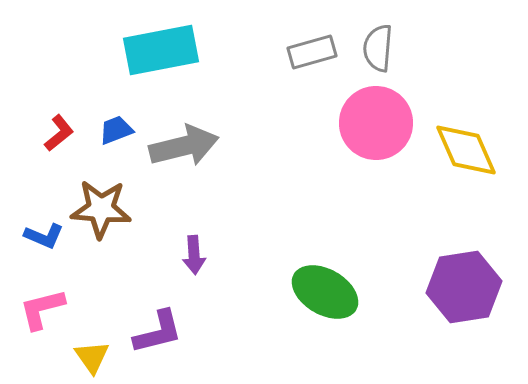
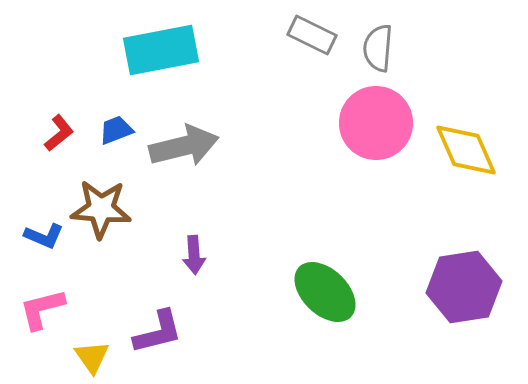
gray rectangle: moved 17 px up; rotated 42 degrees clockwise
green ellipse: rotated 14 degrees clockwise
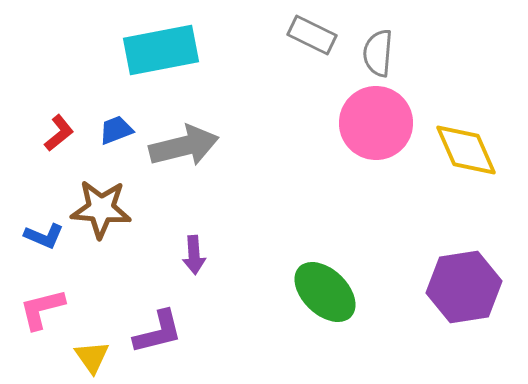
gray semicircle: moved 5 px down
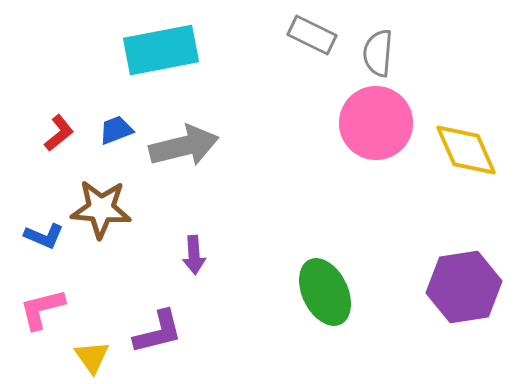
green ellipse: rotated 20 degrees clockwise
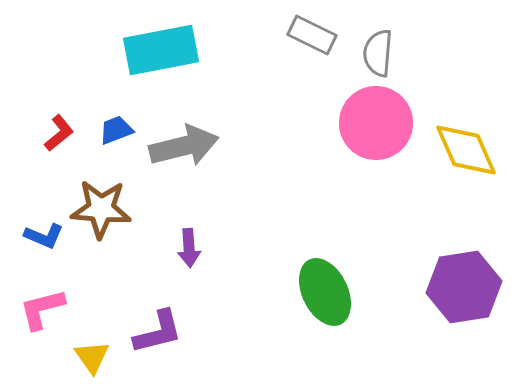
purple arrow: moved 5 px left, 7 px up
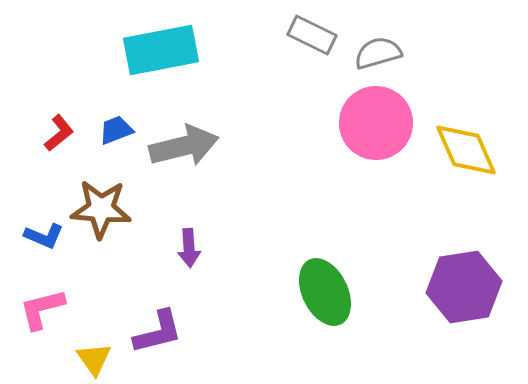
gray semicircle: rotated 69 degrees clockwise
yellow triangle: moved 2 px right, 2 px down
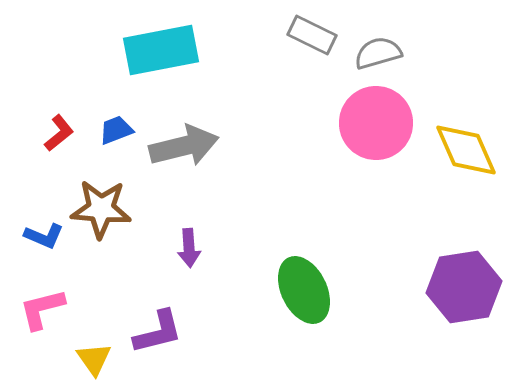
green ellipse: moved 21 px left, 2 px up
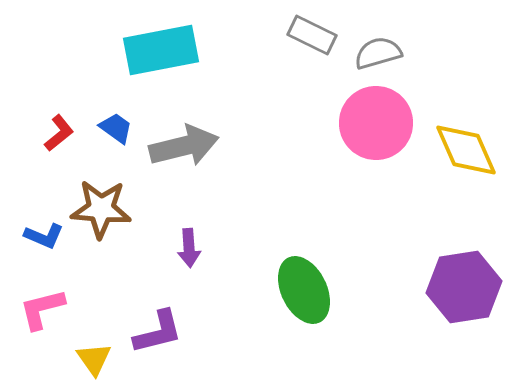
blue trapezoid: moved 2 px up; rotated 57 degrees clockwise
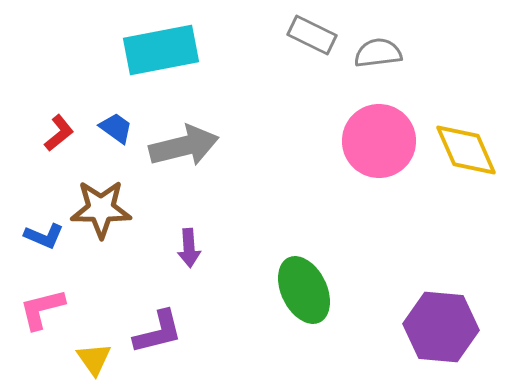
gray semicircle: rotated 9 degrees clockwise
pink circle: moved 3 px right, 18 px down
brown star: rotated 4 degrees counterclockwise
purple hexagon: moved 23 px left, 40 px down; rotated 14 degrees clockwise
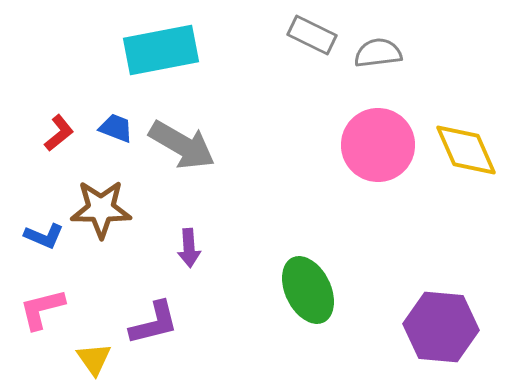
blue trapezoid: rotated 15 degrees counterclockwise
pink circle: moved 1 px left, 4 px down
gray arrow: moved 2 px left, 1 px up; rotated 44 degrees clockwise
green ellipse: moved 4 px right
purple L-shape: moved 4 px left, 9 px up
